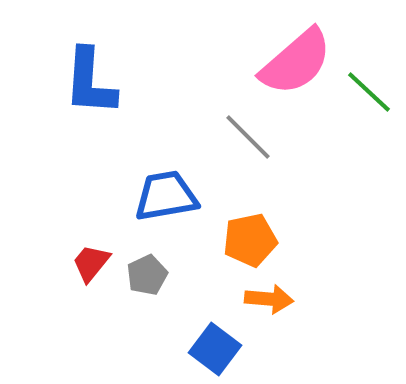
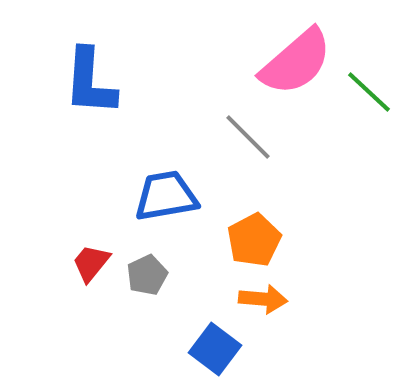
orange pentagon: moved 4 px right; rotated 16 degrees counterclockwise
orange arrow: moved 6 px left
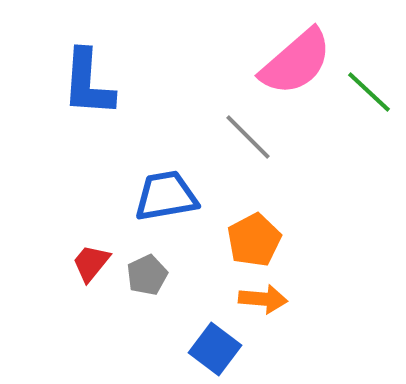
blue L-shape: moved 2 px left, 1 px down
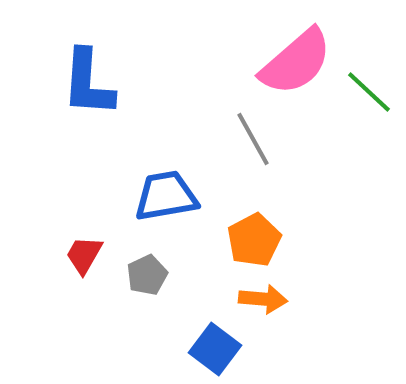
gray line: moved 5 px right, 2 px down; rotated 16 degrees clockwise
red trapezoid: moved 7 px left, 8 px up; rotated 9 degrees counterclockwise
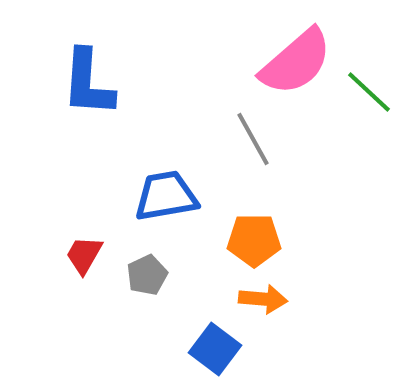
orange pentagon: rotated 28 degrees clockwise
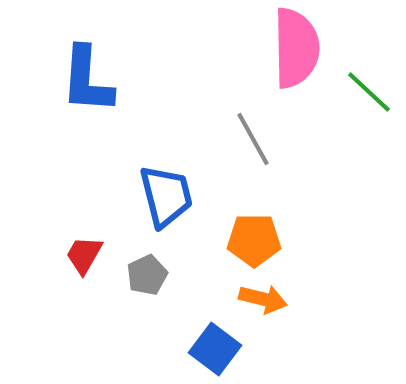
pink semicircle: moved 14 px up; rotated 50 degrees counterclockwise
blue L-shape: moved 1 px left, 3 px up
blue trapezoid: rotated 86 degrees clockwise
orange arrow: rotated 9 degrees clockwise
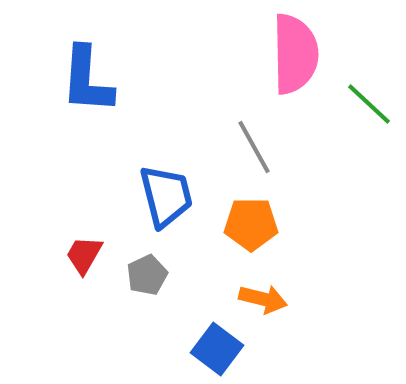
pink semicircle: moved 1 px left, 6 px down
green line: moved 12 px down
gray line: moved 1 px right, 8 px down
orange pentagon: moved 3 px left, 16 px up
blue square: moved 2 px right
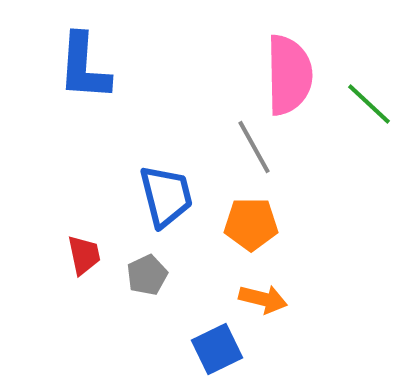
pink semicircle: moved 6 px left, 21 px down
blue L-shape: moved 3 px left, 13 px up
red trapezoid: rotated 138 degrees clockwise
blue square: rotated 27 degrees clockwise
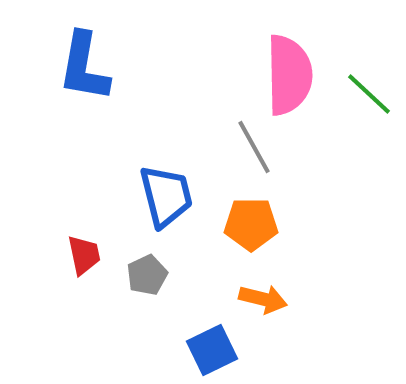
blue L-shape: rotated 6 degrees clockwise
green line: moved 10 px up
blue square: moved 5 px left, 1 px down
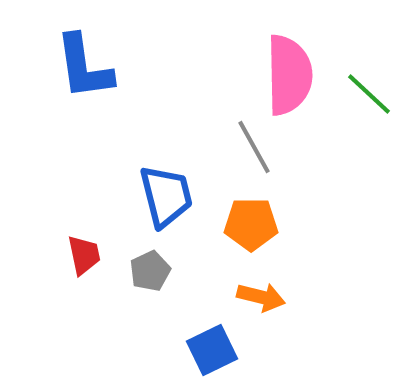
blue L-shape: rotated 18 degrees counterclockwise
gray pentagon: moved 3 px right, 4 px up
orange arrow: moved 2 px left, 2 px up
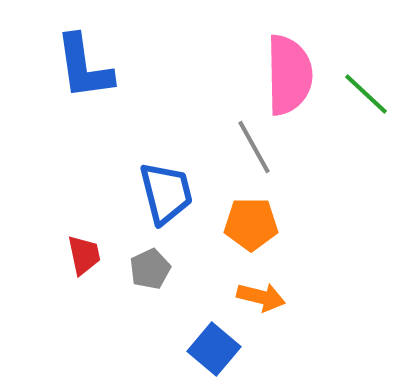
green line: moved 3 px left
blue trapezoid: moved 3 px up
gray pentagon: moved 2 px up
blue square: moved 2 px right, 1 px up; rotated 24 degrees counterclockwise
